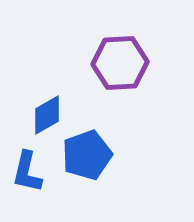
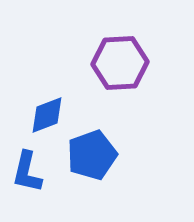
blue diamond: rotated 9 degrees clockwise
blue pentagon: moved 5 px right
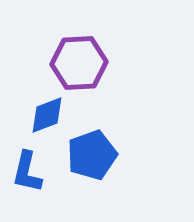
purple hexagon: moved 41 px left
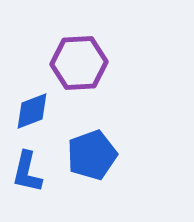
blue diamond: moved 15 px left, 4 px up
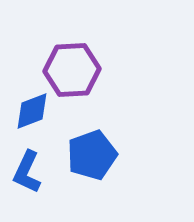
purple hexagon: moved 7 px left, 7 px down
blue L-shape: rotated 12 degrees clockwise
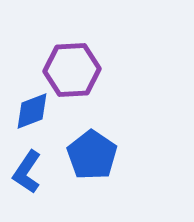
blue pentagon: rotated 18 degrees counterclockwise
blue L-shape: rotated 9 degrees clockwise
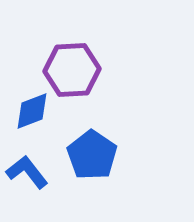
blue L-shape: rotated 108 degrees clockwise
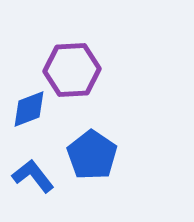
blue diamond: moved 3 px left, 2 px up
blue L-shape: moved 6 px right, 4 px down
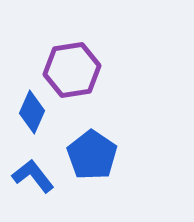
purple hexagon: rotated 6 degrees counterclockwise
blue diamond: moved 3 px right, 3 px down; rotated 45 degrees counterclockwise
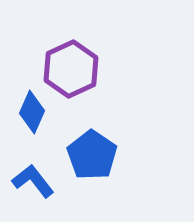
purple hexagon: moved 1 px left, 1 px up; rotated 16 degrees counterclockwise
blue L-shape: moved 5 px down
